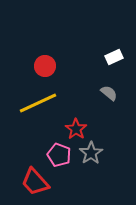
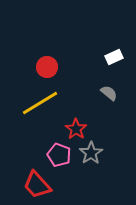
red circle: moved 2 px right, 1 px down
yellow line: moved 2 px right; rotated 6 degrees counterclockwise
red trapezoid: moved 2 px right, 3 px down
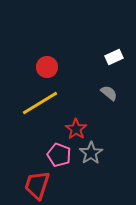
red trapezoid: rotated 60 degrees clockwise
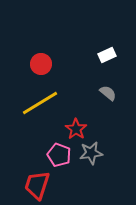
white rectangle: moved 7 px left, 2 px up
red circle: moved 6 px left, 3 px up
gray semicircle: moved 1 px left
gray star: rotated 25 degrees clockwise
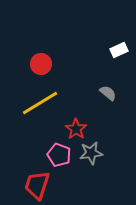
white rectangle: moved 12 px right, 5 px up
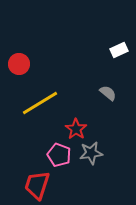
red circle: moved 22 px left
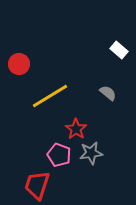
white rectangle: rotated 66 degrees clockwise
yellow line: moved 10 px right, 7 px up
